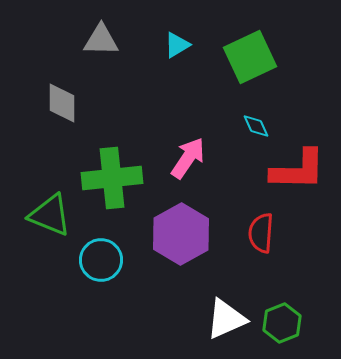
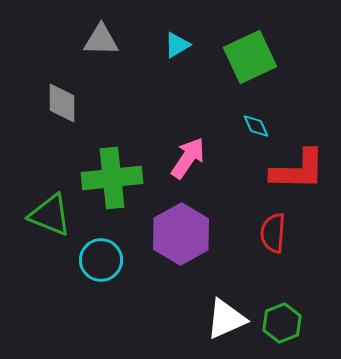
red semicircle: moved 12 px right
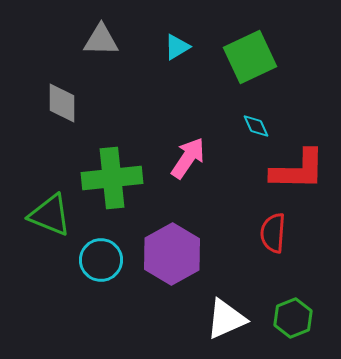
cyan triangle: moved 2 px down
purple hexagon: moved 9 px left, 20 px down
green hexagon: moved 11 px right, 5 px up
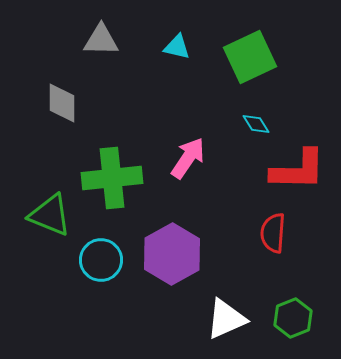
cyan triangle: rotated 44 degrees clockwise
cyan diamond: moved 2 px up; rotated 8 degrees counterclockwise
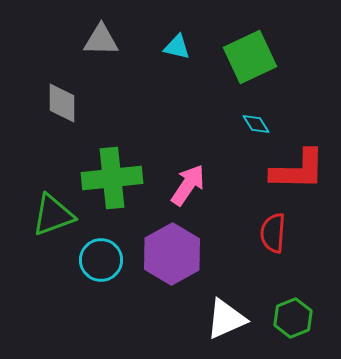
pink arrow: moved 27 px down
green triangle: moved 3 px right; rotated 42 degrees counterclockwise
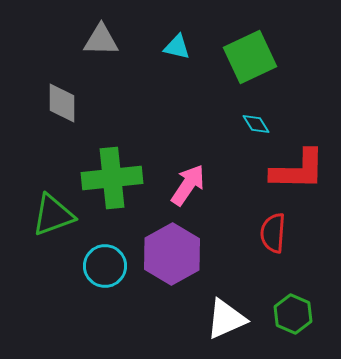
cyan circle: moved 4 px right, 6 px down
green hexagon: moved 4 px up; rotated 15 degrees counterclockwise
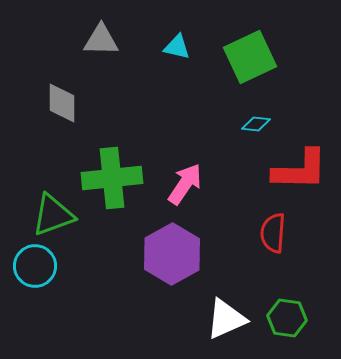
cyan diamond: rotated 52 degrees counterclockwise
red L-shape: moved 2 px right
pink arrow: moved 3 px left, 1 px up
cyan circle: moved 70 px left
green hexagon: moved 6 px left, 4 px down; rotated 15 degrees counterclockwise
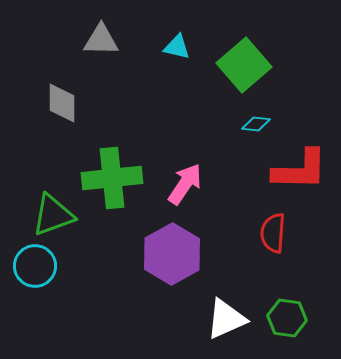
green square: moved 6 px left, 8 px down; rotated 16 degrees counterclockwise
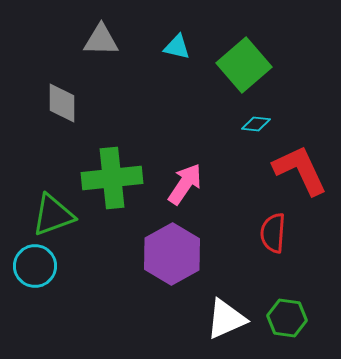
red L-shape: rotated 116 degrees counterclockwise
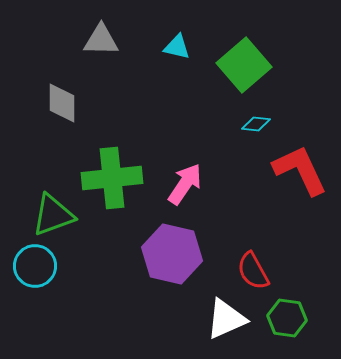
red semicircle: moved 20 px left, 38 px down; rotated 33 degrees counterclockwise
purple hexagon: rotated 18 degrees counterclockwise
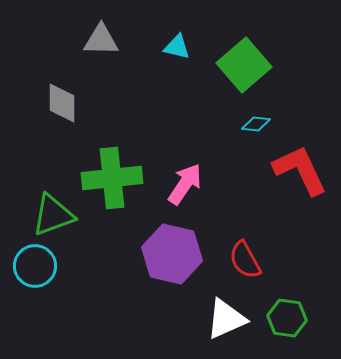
red semicircle: moved 8 px left, 11 px up
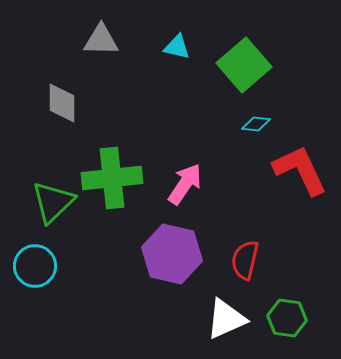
green triangle: moved 13 px up; rotated 24 degrees counterclockwise
red semicircle: rotated 42 degrees clockwise
